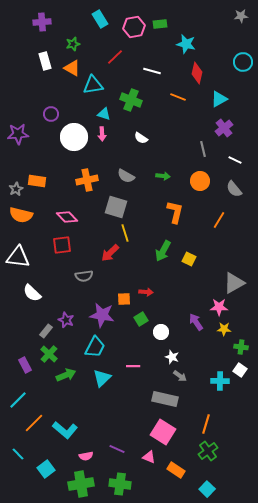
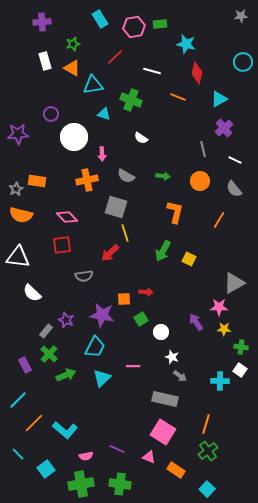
pink arrow at (102, 134): moved 20 px down
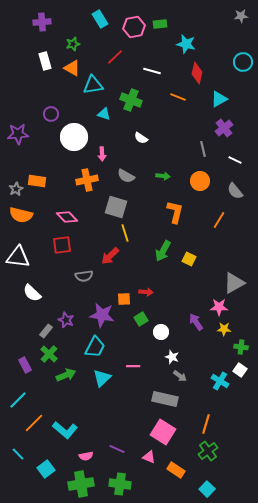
gray semicircle at (234, 189): moved 1 px right, 2 px down
red arrow at (110, 253): moved 3 px down
cyan cross at (220, 381): rotated 30 degrees clockwise
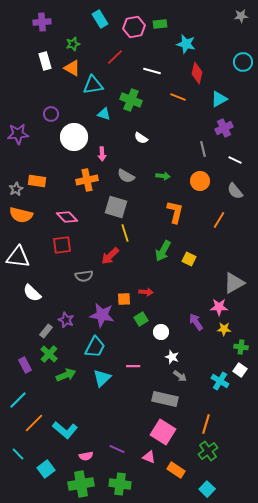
purple cross at (224, 128): rotated 12 degrees clockwise
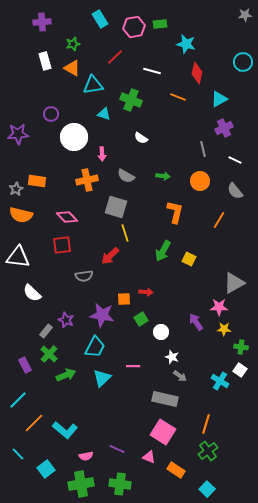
gray star at (241, 16): moved 4 px right, 1 px up
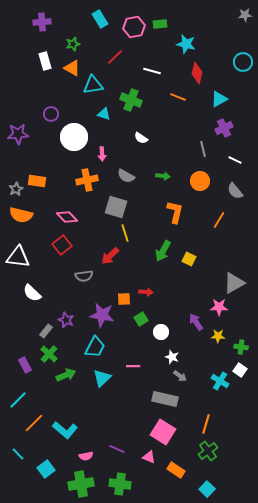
red square at (62, 245): rotated 30 degrees counterclockwise
yellow star at (224, 329): moved 6 px left, 7 px down
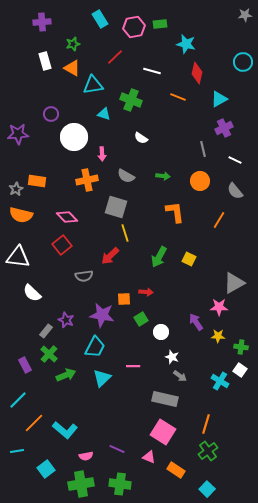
orange L-shape at (175, 212): rotated 20 degrees counterclockwise
green arrow at (163, 251): moved 4 px left, 6 px down
cyan line at (18, 454): moved 1 px left, 3 px up; rotated 56 degrees counterclockwise
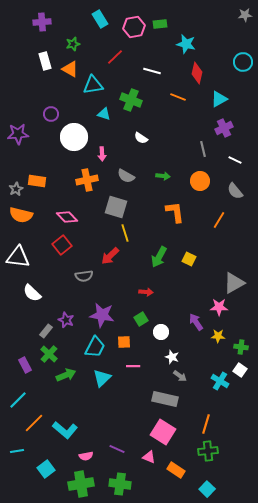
orange triangle at (72, 68): moved 2 px left, 1 px down
orange square at (124, 299): moved 43 px down
green cross at (208, 451): rotated 30 degrees clockwise
